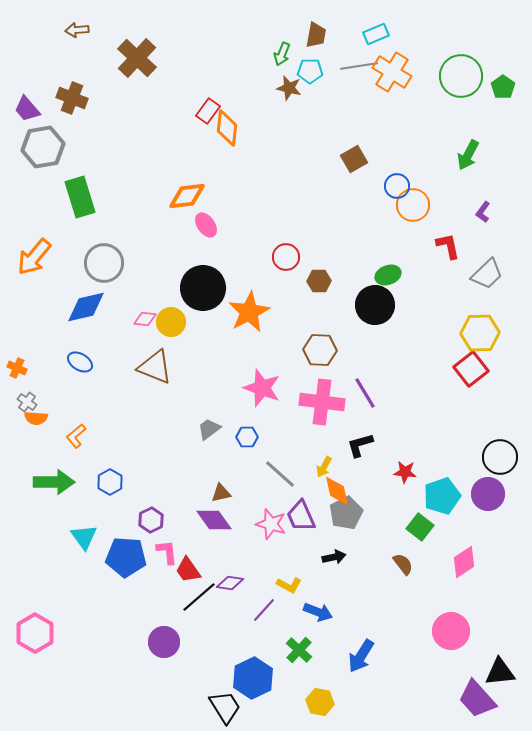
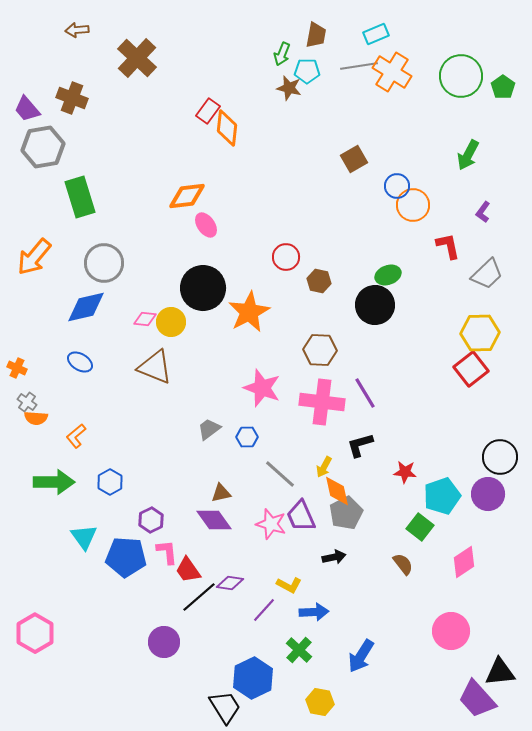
cyan pentagon at (310, 71): moved 3 px left
brown hexagon at (319, 281): rotated 15 degrees clockwise
blue arrow at (318, 612): moved 4 px left; rotated 24 degrees counterclockwise
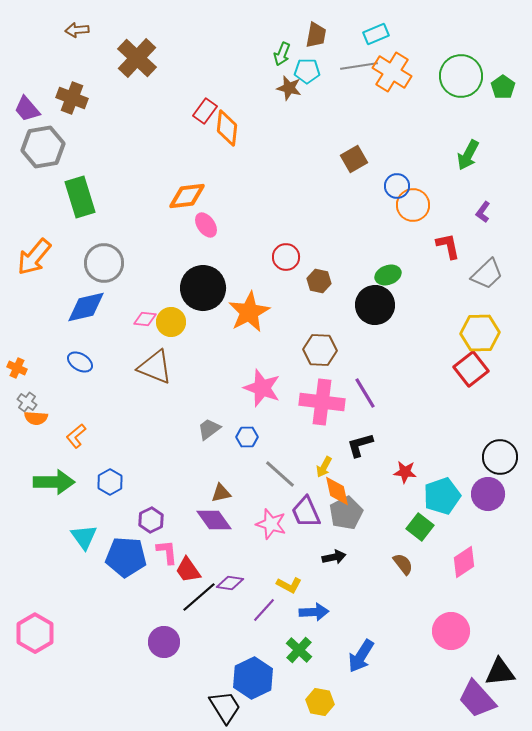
red rectangle at (208, 111): moved 3 px left
purple trapezoid at (301, 516): moved 5 px right, 4 px up
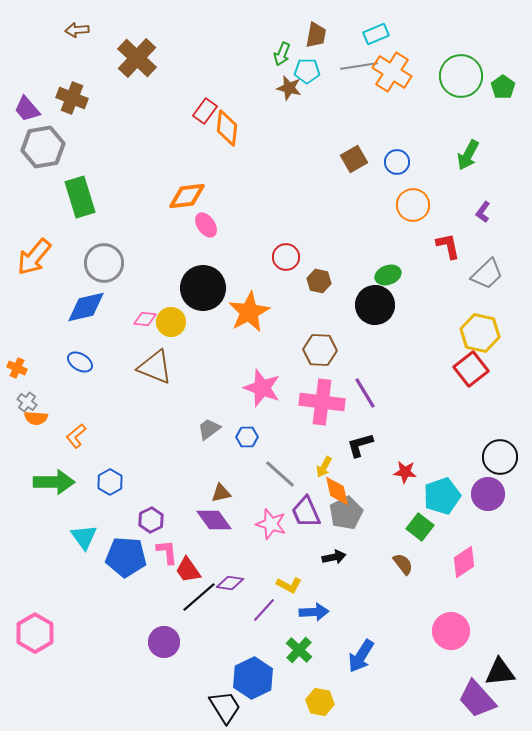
blue circle at (397, 186): moved 24 px up
yellow hexagon at (480, 333): rotated 15 degrees clockwise
